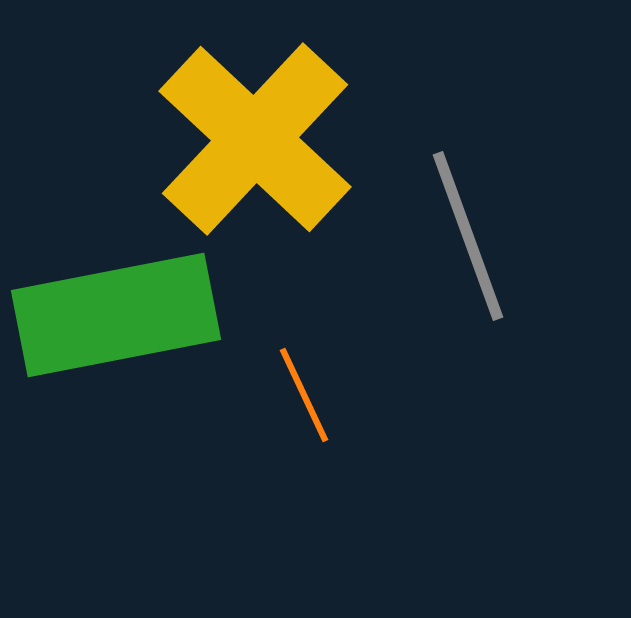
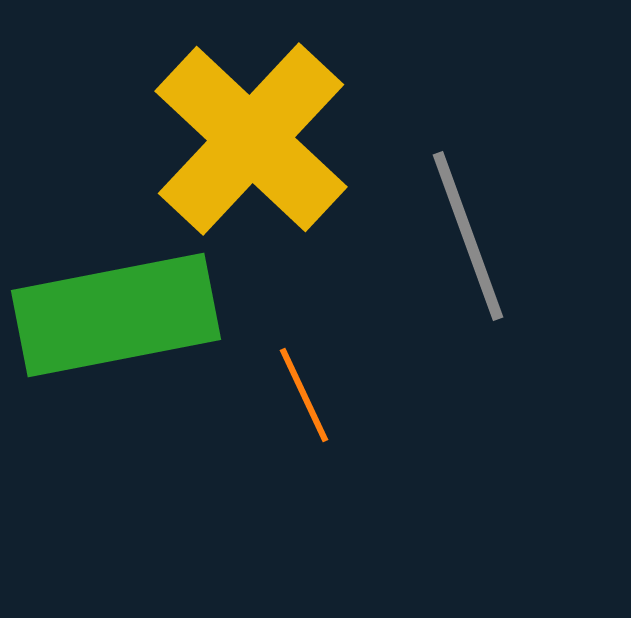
yellow cross: moved 4 px left
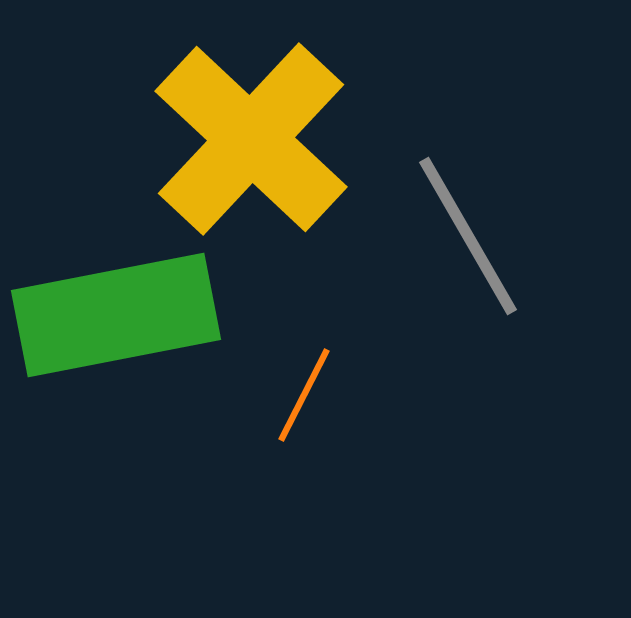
gray line: rotated 10 degrees counterclockwise
orange line: rotated 52 degrees clockwise
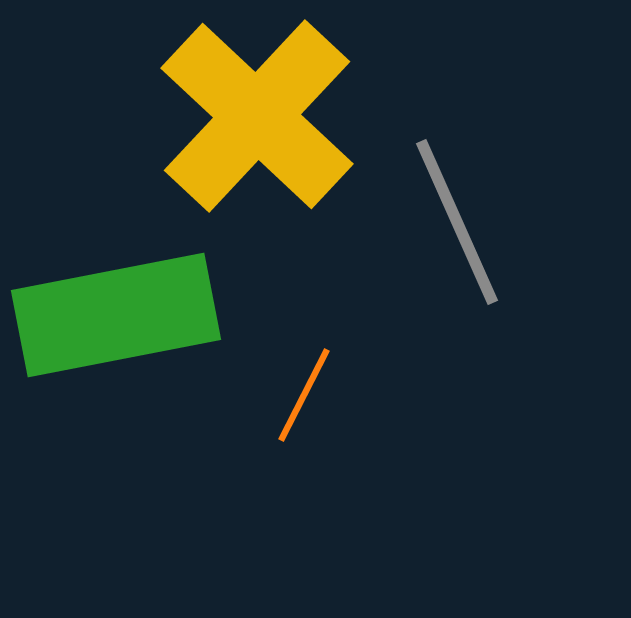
yellow cross: moved 6 px right, 23 px up
gray line: moved 11 px left, 14 px up; rotated 6 degrees clockwise
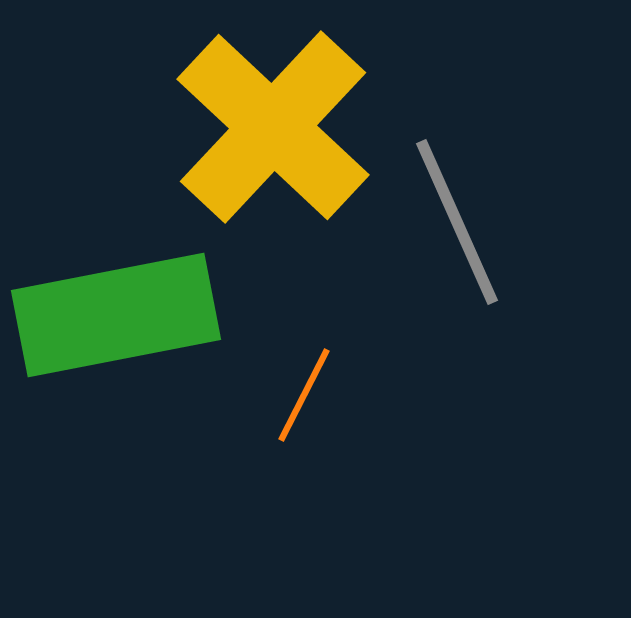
yellow cross: moved 16 px right, 11 px down
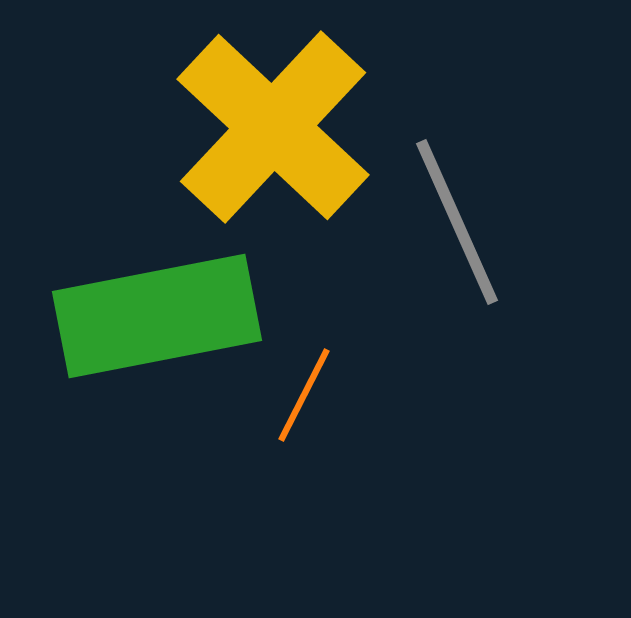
green rectangle: moved 41 px right, 1 px down
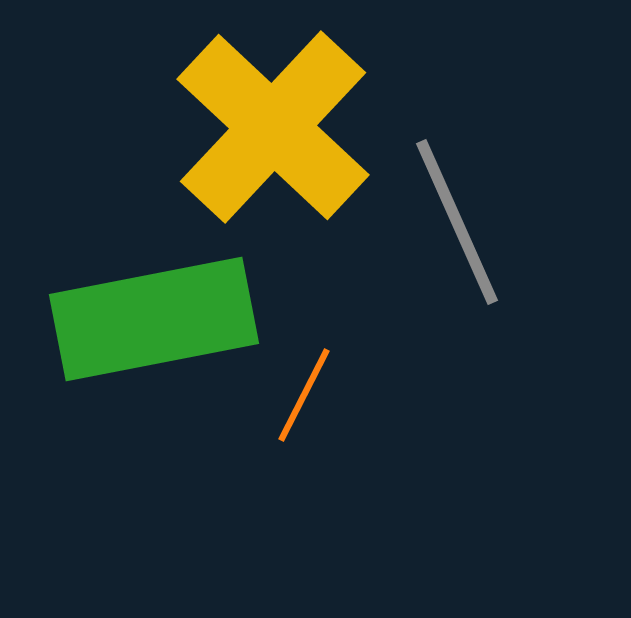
green rectangle: moved 3 px left, 3 px down
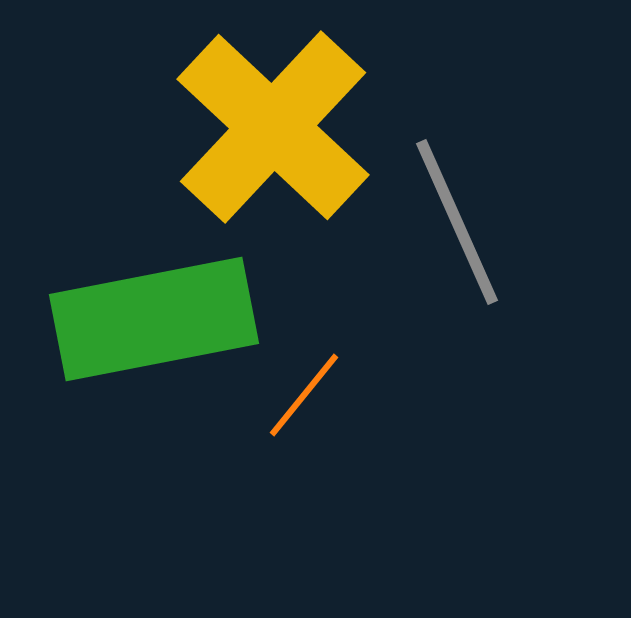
orange line: rotated 12 degrees clockwise
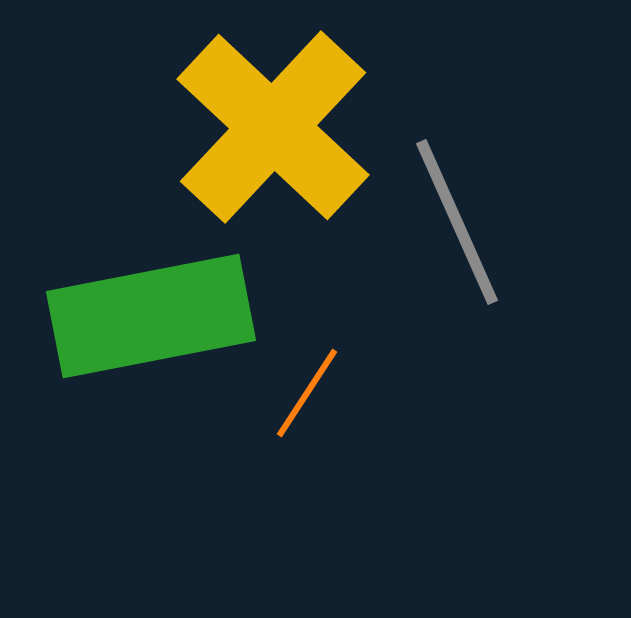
green rectangle: moved 3 px left, 3 px up
orange line: moved 3 px right, 2 px up; rotated 6 degrees counterclockwise
